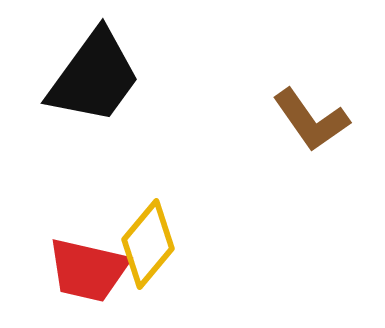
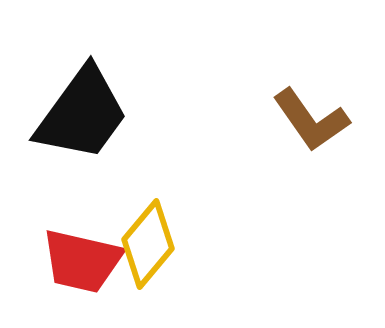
black trapezoid: moved 12 px left, 37 px down
red trapezoid: moved 6 px left, 9 px up
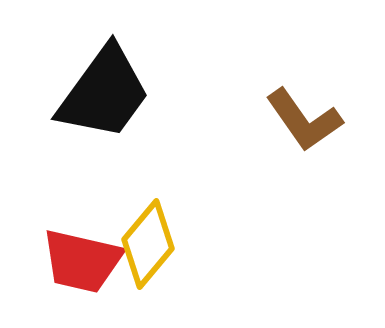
black trapezoid: moved 22 px right, 21 px up
brown L-shape: moved 7 px left
